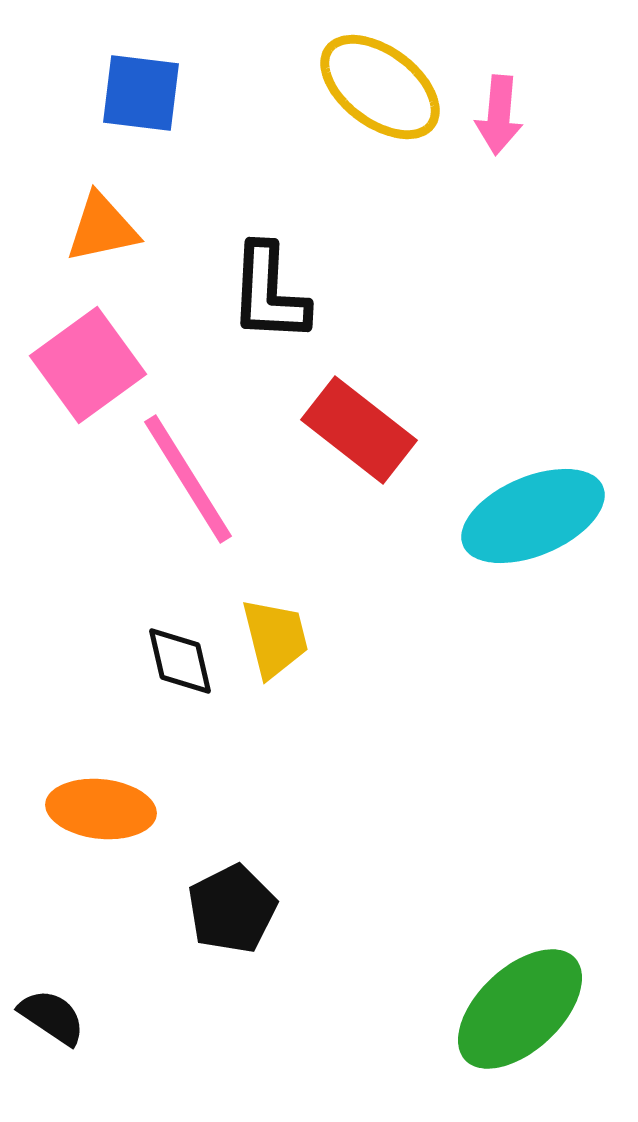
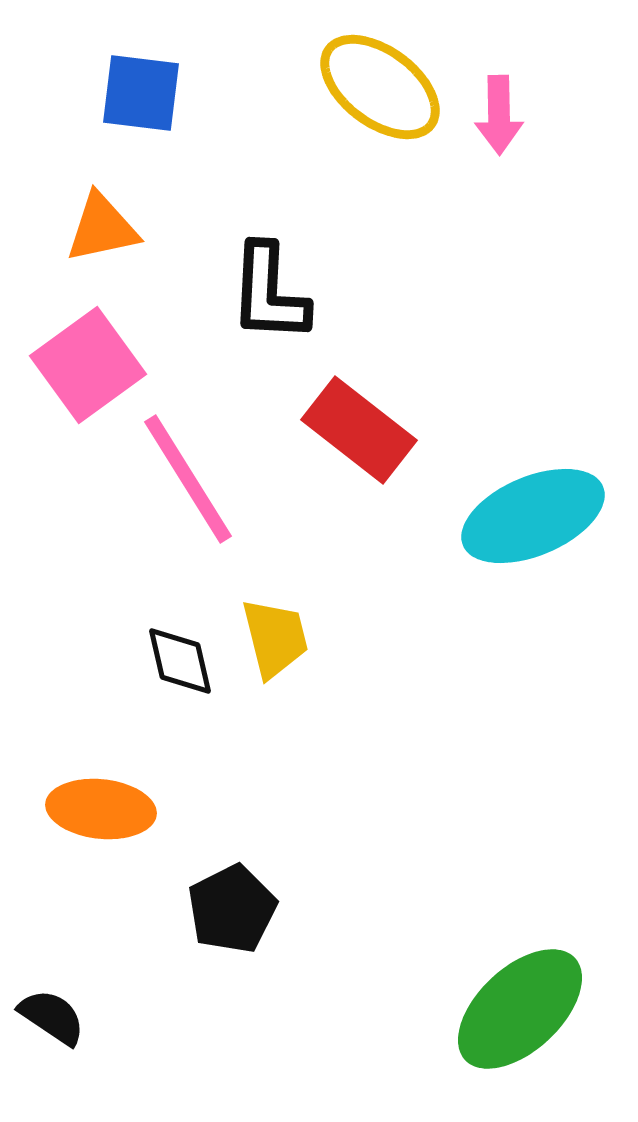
pink arrow: rotated 6 degrees counterclockwise
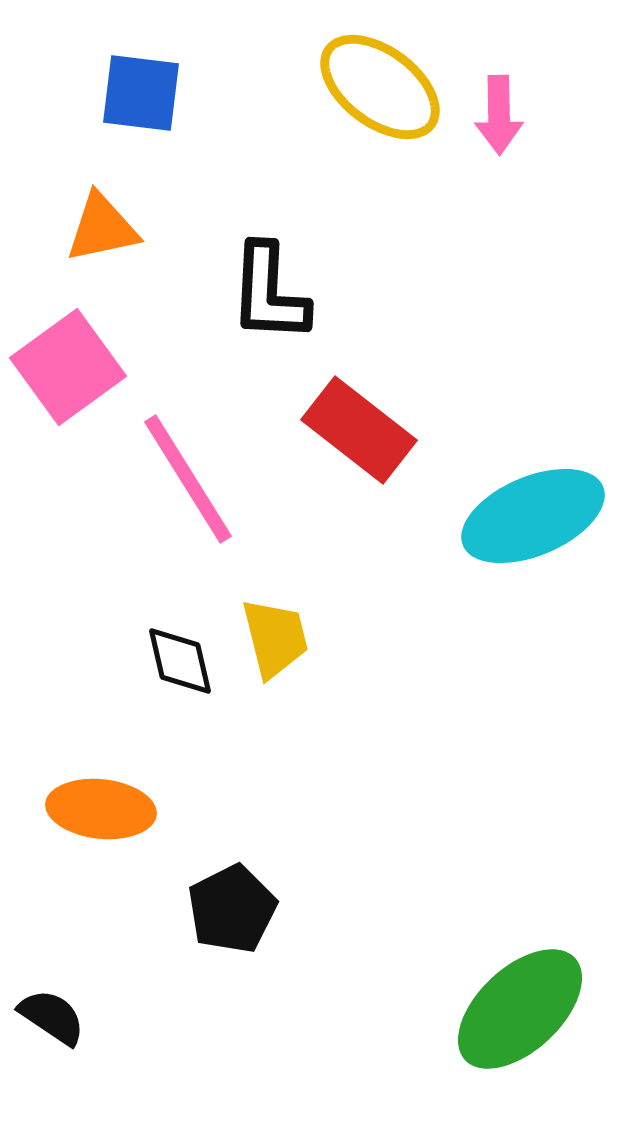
pink square: moved 20 px left, 2 px down
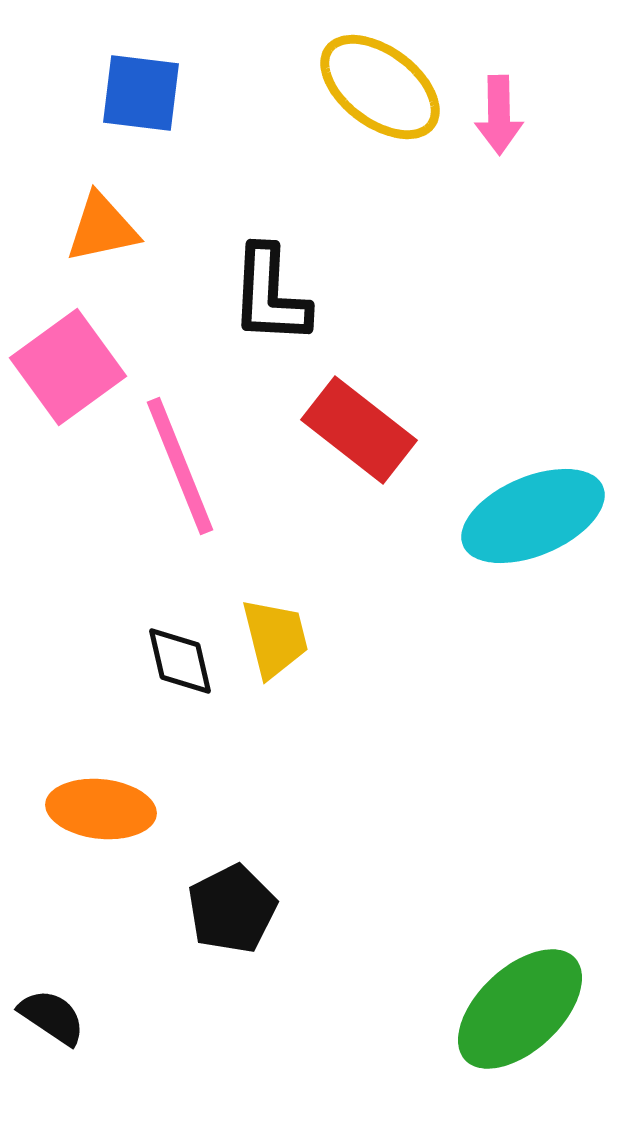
black L-shape: moved 1 px right, 2 px down
pink line: moved 8 px left, 13 px up; rotated 10 degrees clockwise
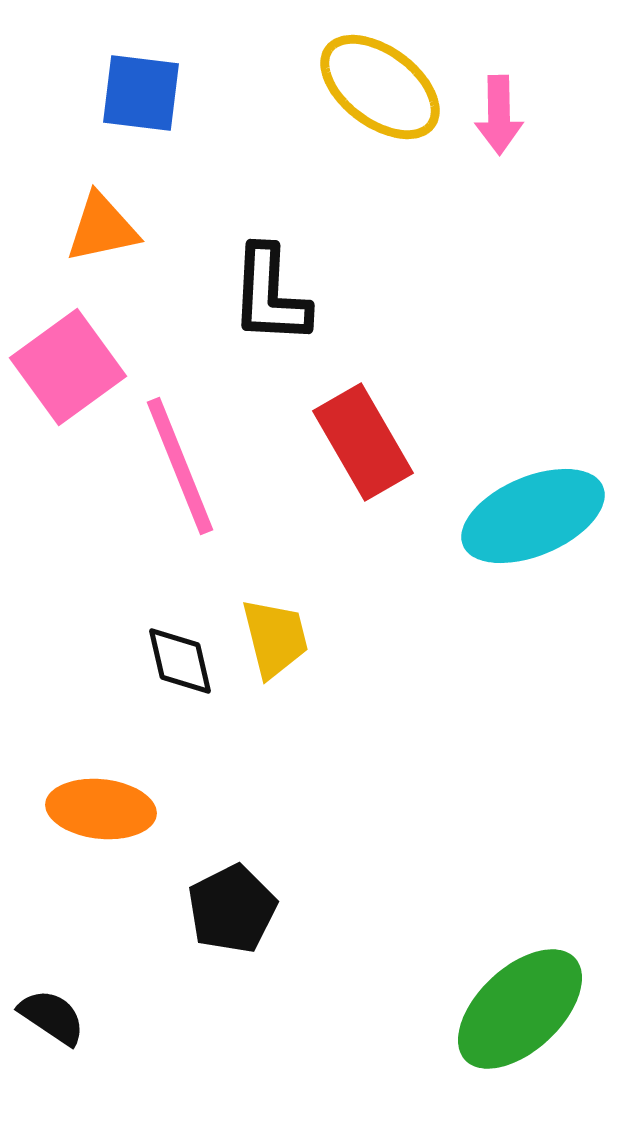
red rectangle: moved 4 px right, 12 px down; rotated 22 degrees clockwise
